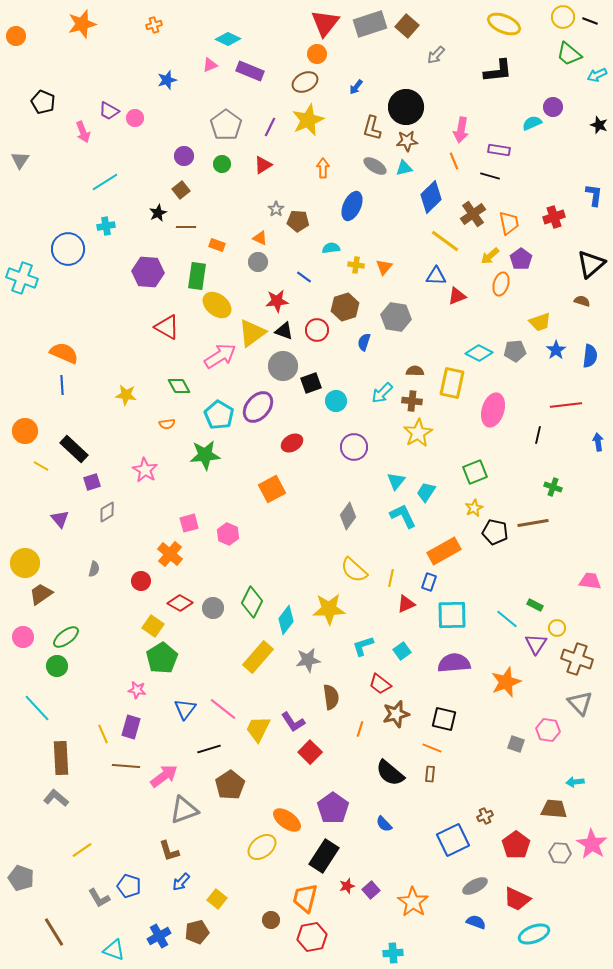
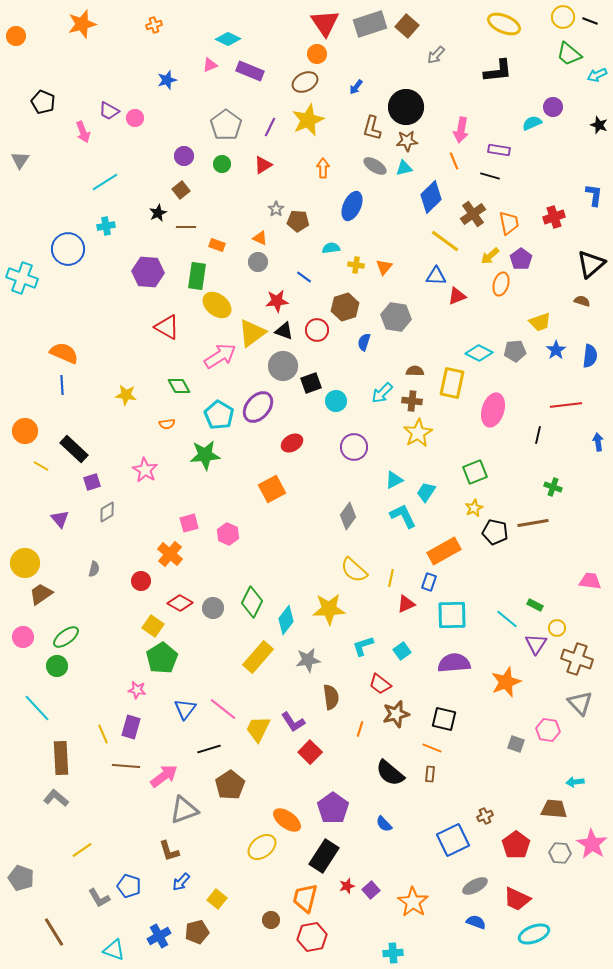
red triangle at (325, 23): rotated 12 degrees counterclockwise
cyan triangle at (396, 481): moved 2 px left, 1 px up; rotated 24 degrees clockwise
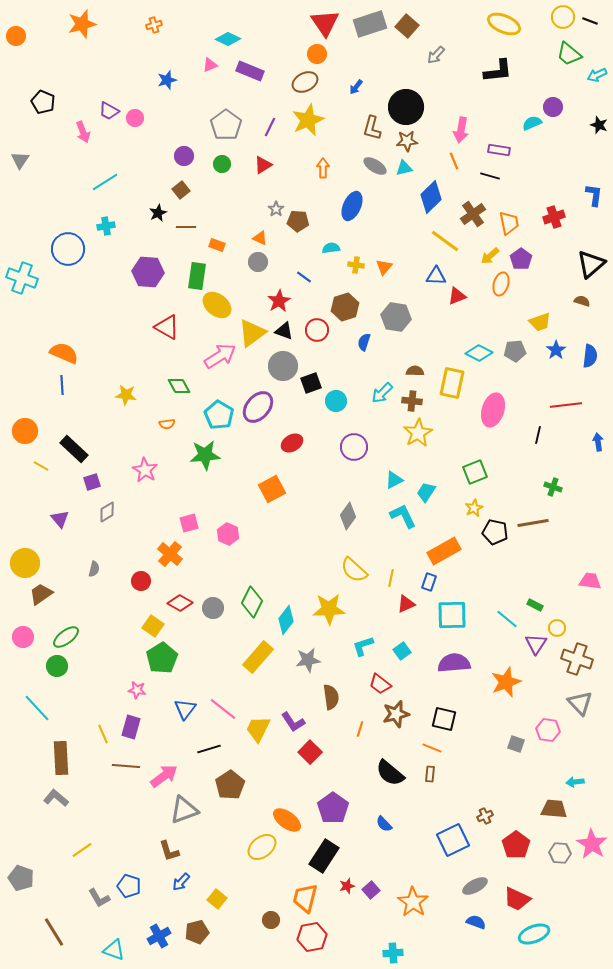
red star at (277, 301): moved 2 px right; rotated 25 degrees counterclockwise
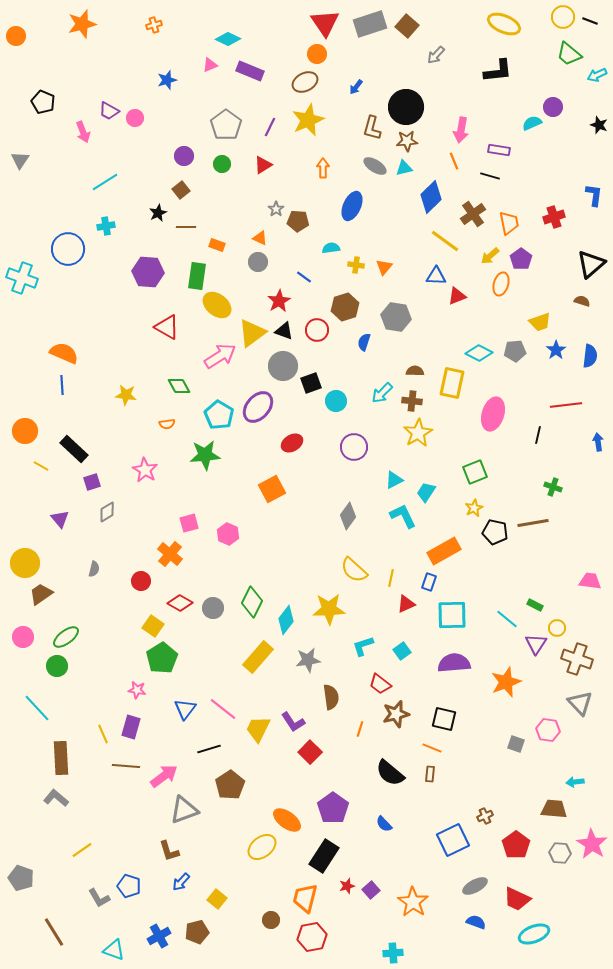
pink ellipse at (493, 410): moved 4 px down
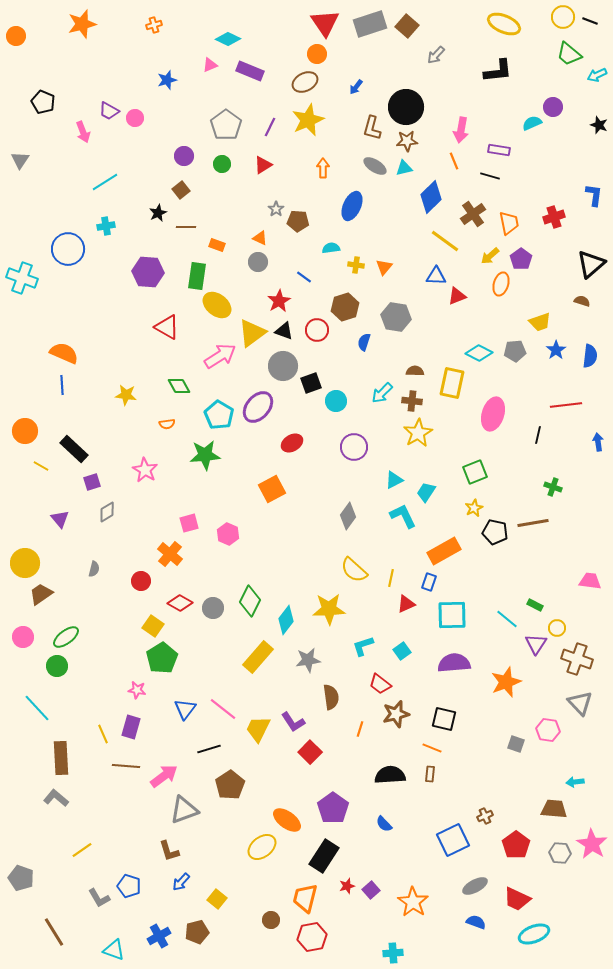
green diamond at (252, 602): moved 2 px left, 1 px up
black semicircle at (390, 773): moved 2 px down; rotated 136 degrees clockwise
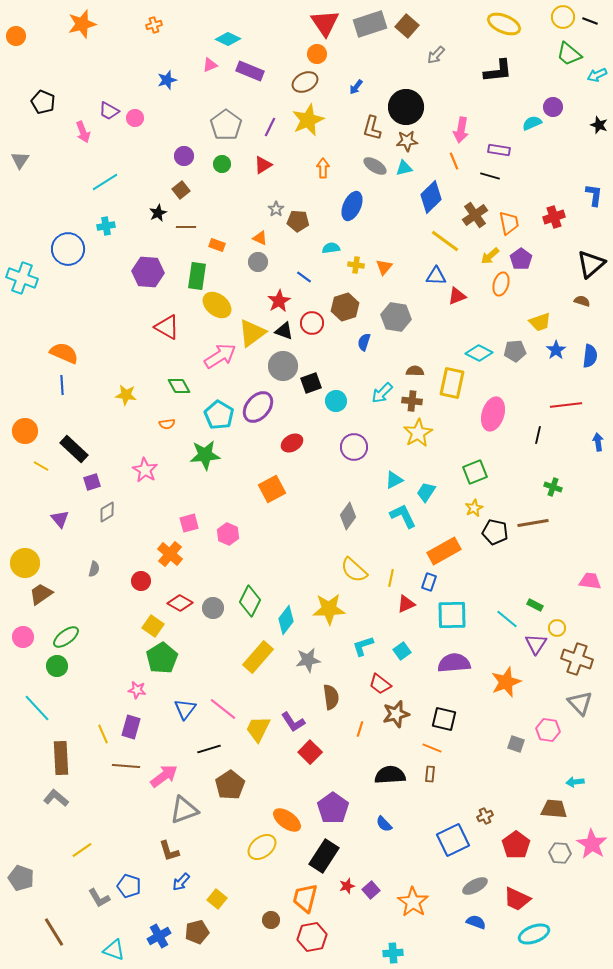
brown cross at (473, 214): moved 2 px right, 1 px down
red circle at (317, 330): moved 5 px left, 7 px up
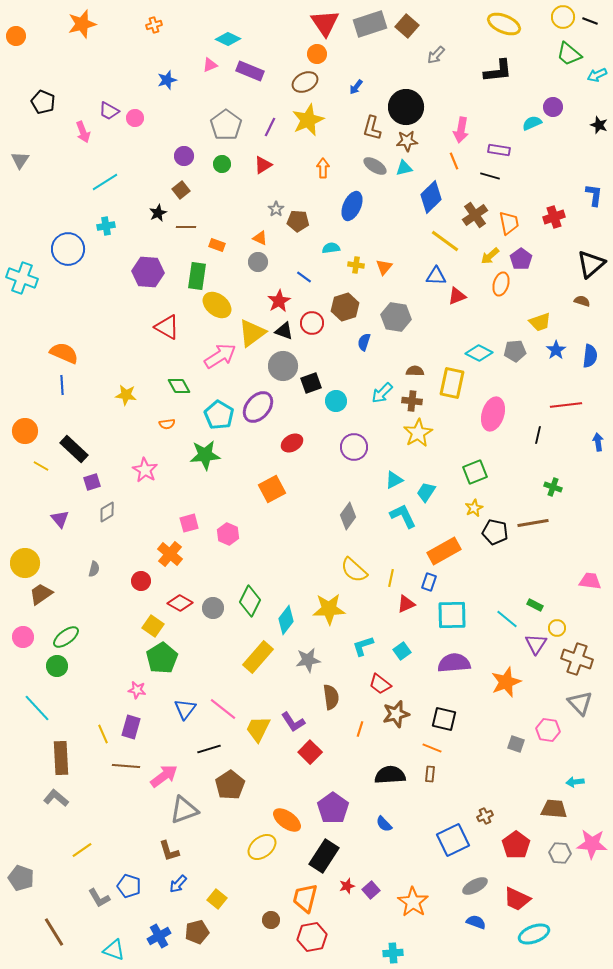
pink star at (592, 844): rotated 28 degrees counterclockwise
blue arrow at (181, 882): moved 3 px left, 2 px down
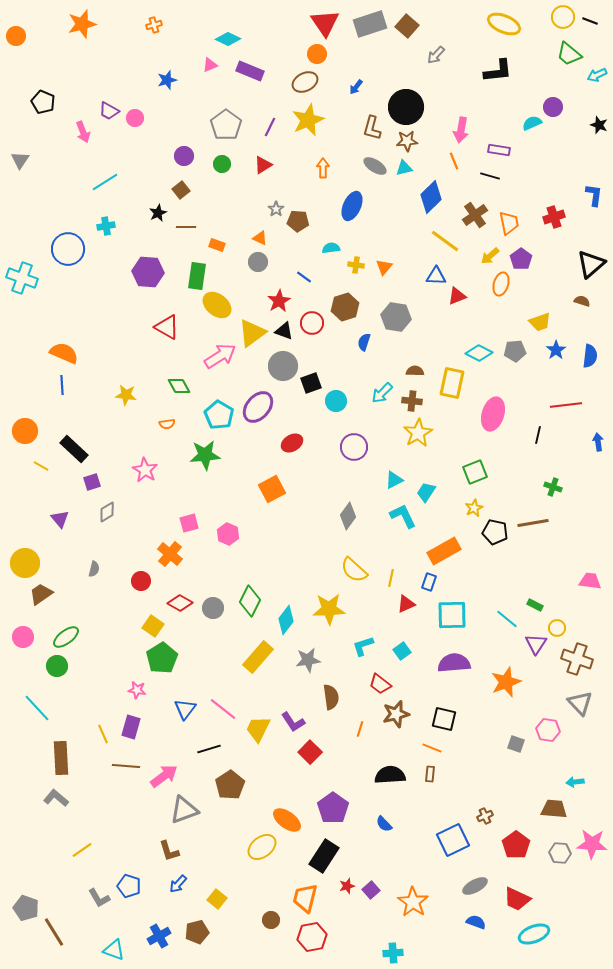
gray pentagon at (21, 878): moved 5 px right, 30 px down
